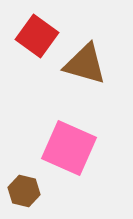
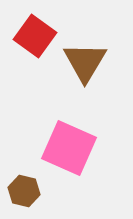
red square: moved 2 px left
brown triangle: moved 2 px up; rotated 45 degrees clockwise
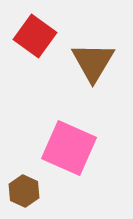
brown triangle: moved 8 px right
brown hexagon: rotated 12 degrees clockwise
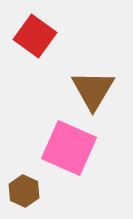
brown triangle: moved 28 px down
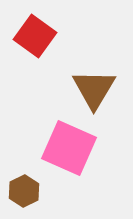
brown triangle: moved 1 px right, 1 px up
brown hexagon: rotated 8 degrees clockwise
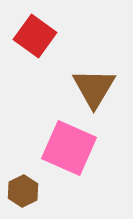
brown triangle: moved 1 px up
brown hexagon: moved 1 px left
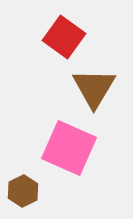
red square: moved 29 px right, 1 px down
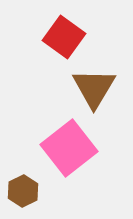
pink square: rotated 28 degrees clockwise
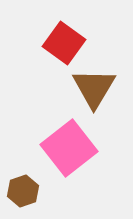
red square: moved 6 px down
brown hexagon: rotated 8 degrees clockwise
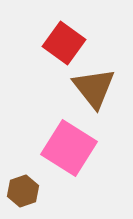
brown triangle: rotated 9 degrees counterclockwise
pink square: rotated 20 degrees counterclockwise
